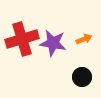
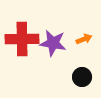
red cross: rotated 16 degrees clockwise
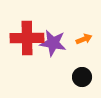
red cross: moved 5 px right, 1 px up
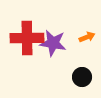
orange arrow: moved 3 px right, 2 px up
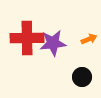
orange arrow: moved 2 px right, 2 px down
purple star: rotated 16 degrees counterclockwise
